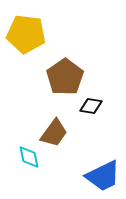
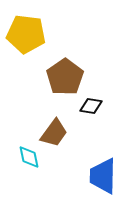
blue trapezoid: rotated 117 degrees clockwise
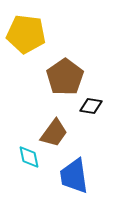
blue trapezoid: moved 29 px left; rotated 9 degrees counterclockwise
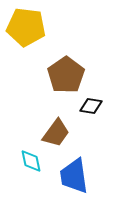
yellow pentagon: moved 7 px up
brown pentagon: moved 1 px right, 2 px up
brown trapezoid: moved 2 px right
cyan diamond: moved 2 px right, 4 px down
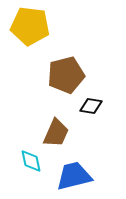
yellow pentagon: moved 4 px right, 1 px up
brown pentagon: rotated 21 degrees clockwise
brown trapezoid: rotated 12 degrees counterclockwise
blue trapezoid: rotated 84 degrees clockwise
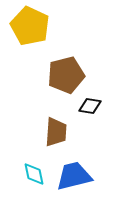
yellow pentagon: rotated 18 degrees clockwise
black diamond: moved 1 px left
brown trapezoid: moved 1 px up; rotated 20 degrees counterclockwise
cyan diamond: moved 3 px right, 13 px down
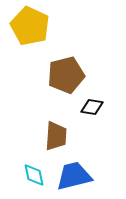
black diamond: moved 2 px right, 1 px down
brown trapezoid: moved 4 px down
cyan diamond: moved 1 px down
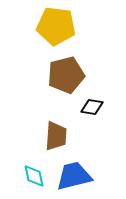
yellow pentagon: moved 26 px right; rotated 18 degrees counterclockwise
cyan diamond: moved 1 px down
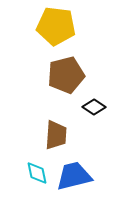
black diamond: moved 2 px right; rotated 25 degrees clockwise
brown trapezoid: moved 1 px up
cyan diamond: moved 3 px right, 3 px up
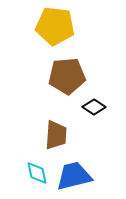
yellow pentagon: moved 1 px left
brown pentagon: moved 1 px right, 1 px down; rotated 9 degrees clockwise
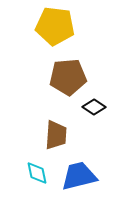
brown pentagon: moved 1 px right, 1 px down
blue trapezoid: moved 5 px right
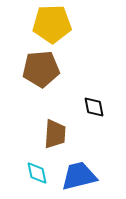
yellow pentagon: moved 3 px left, 2 px up; rotated 9 degrees counterclockwise
brown pentagon: moved 27 px left, 8 px up
black diamond: rotated 45 degrees clockwise
brown trapezoid: moved 1 px left, 1 px up
